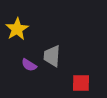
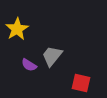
gray trapezoid: rotated 35 degrees clockwise
red square: rotated 12 degrees clockwise
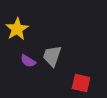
gray trapezoid: rotated 20 degrees counterclockwise
purple semicircle: moved 1 px left, 4 px up
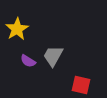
gray trapezoid: moved 1 px right; rotated 10 degrees clockwise
red square: moved 2 px down
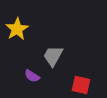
purple semicircle: moved 4 px right, 15 px down
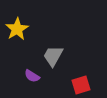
red square: rotated 30 degrees counterclockwise
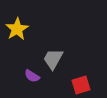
gray trapezoid: moved 3 px down
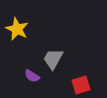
yellow star: rotated 15 degrees counterclockwise
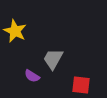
yellow star: moved 2 px left, 2 px down
red square: rotated 24 degrees clockwise
